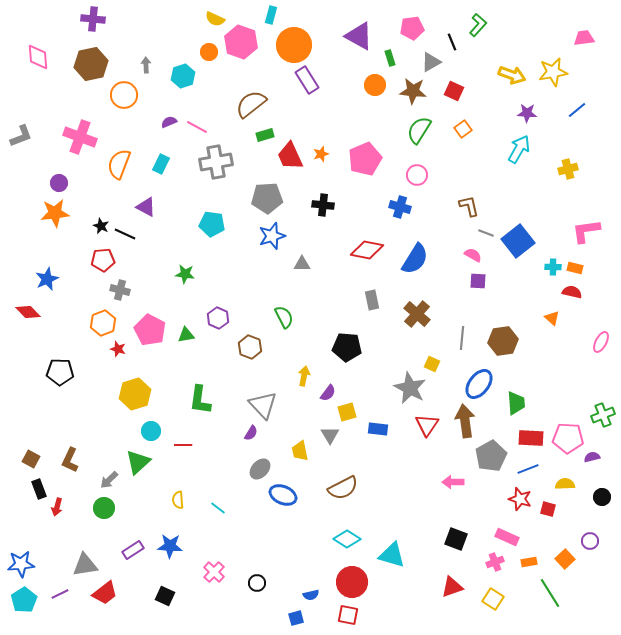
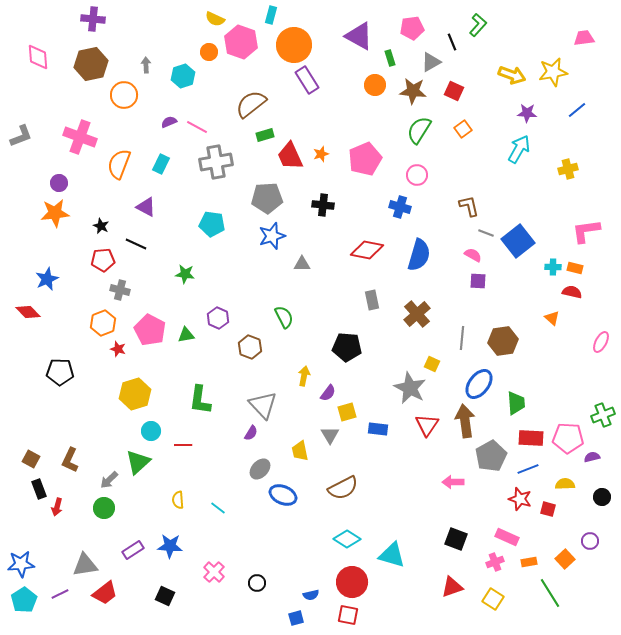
black line at (125, 234): moved 11 px right, 10 px down
blue semicircle at (415, 259): moved 4 px right, 4 px up; rotated 16 degrees counterclockwise
brown cross at (417, 314): rotated 8 degrees clockwise
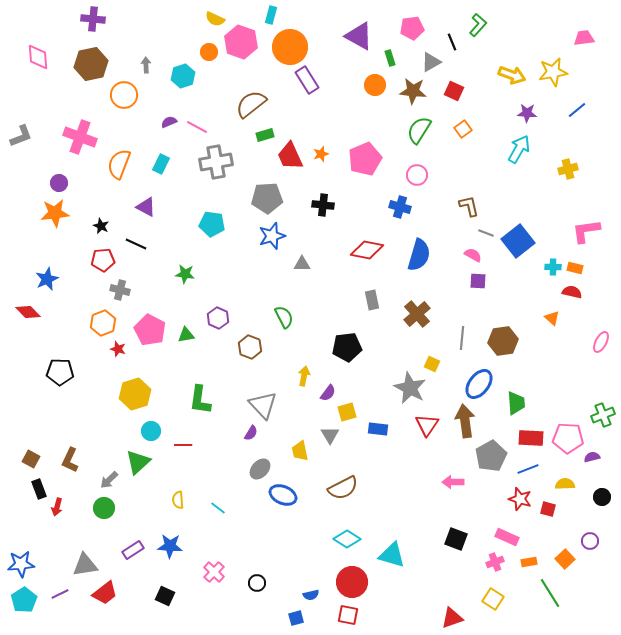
orange circle at (294, 45): moved 4 px left, 2 px down
black pentagon at (347, 347): rotated 12 degrees counterclockwise
red triangle at (452, 587): moved 31 px down
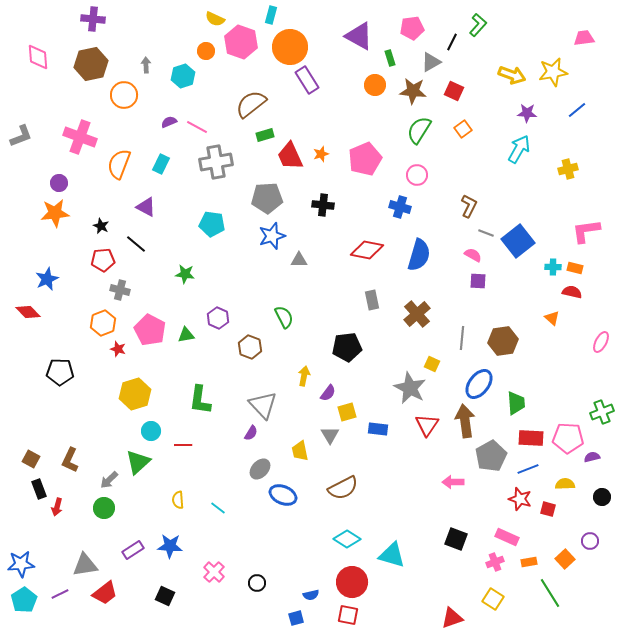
black line at (452, 42): rotated 48 degrees clockwise
orange circle at (209, 52): moved 3 px left, 1 px up
brown L-shape at (469, 206): rotated 40 degrees clockwise
black line at (136, 244): rotated 15 degrees clockwise
gray triangle at (302, 264): moved 3 px left, 4 px up
green cross at (603, 415): moved 1 px left, 3 px up
